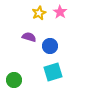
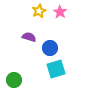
yellow star: moved 2 px up
blue circle: moved 2 px down
cyan square: moved 3 px right, 3 px up
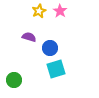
pink star: moved 1 px up
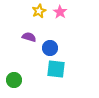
pink star: moved 1 px down
cyan square: rotated 24 degrees clockwise
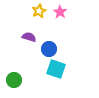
blue circle: moved 1 px left, 1 px down
cyan square: rotated 12 degrees clockwise
